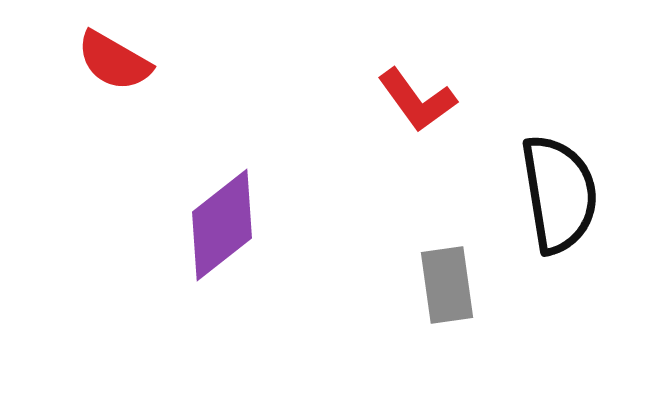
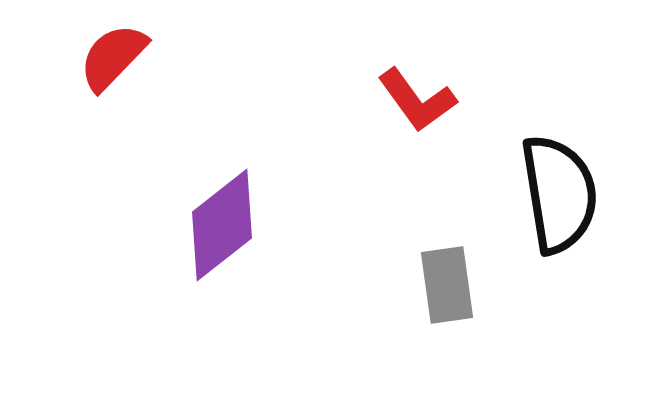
red semicircle: moved 1 px left, 4 px up; rotated 104 degrees clockwise
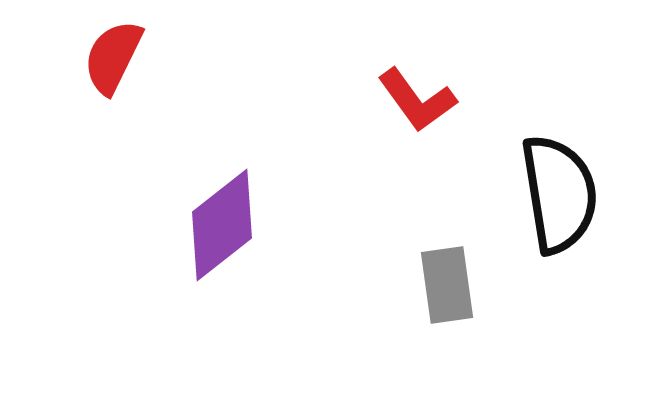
red semicircle: rotated 18 degrees counterclockwise
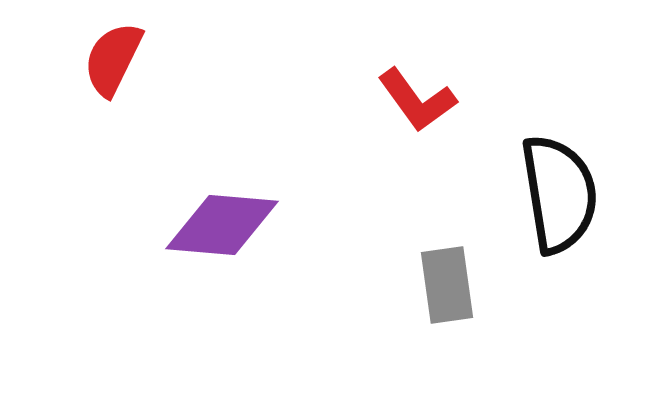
red semicircle: moved 2 px down
purple diamond: rotated 43 degrees clockwise
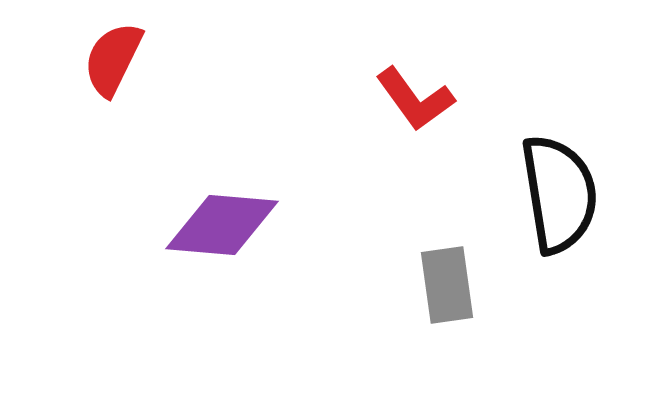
red L-shape: moved 2 px left, 1 px up
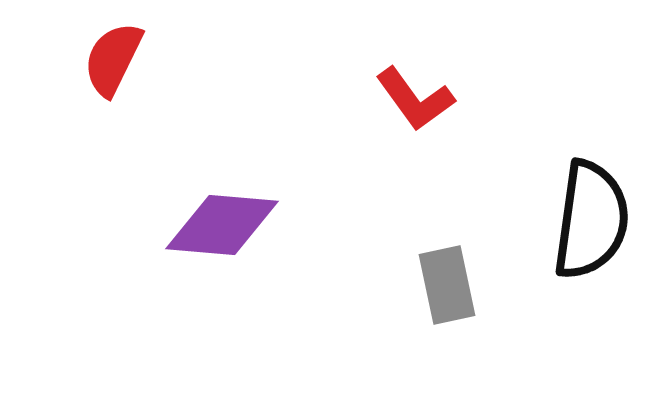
black semicircle: moved 32 px right, 26 px down; rotated 17 degrees clockwise
gray rectangle: rotated 4 degrees counterclockwise
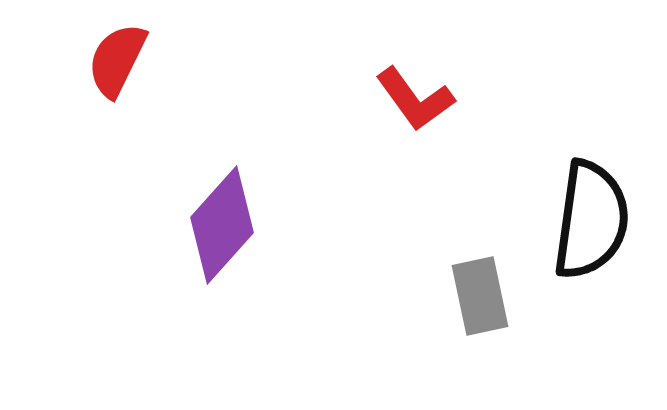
red semicircle: moved 4 px right, 1 px down
purple diamond: rotated 53 degrees counterclockwise
gray rectangle: moved 33 px right, 11 px down
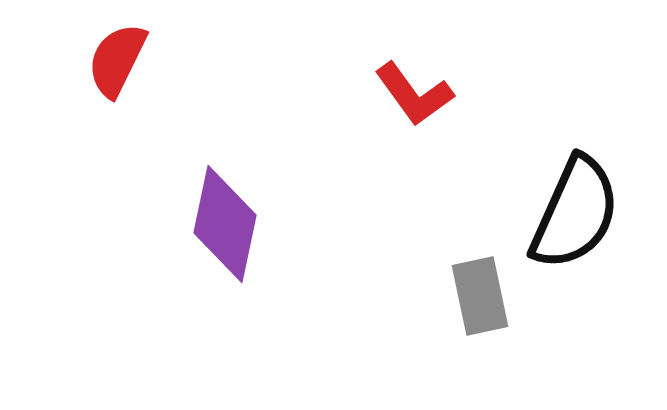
red L-shape: moved 1 px left, 5 px up
black semicircle: moved 16 px left, 7 px up; rotated 16 degrees clockwise
purple diamond: moved 3 px right, 1 px up; rotated 30 degrees counterclockwise
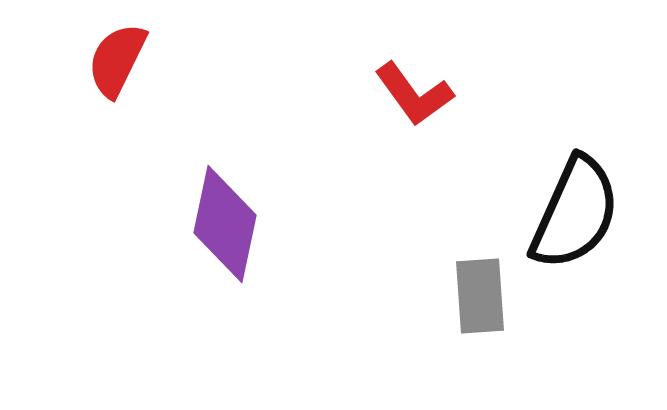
gray rectangle: rotated 8 degrees clockwise
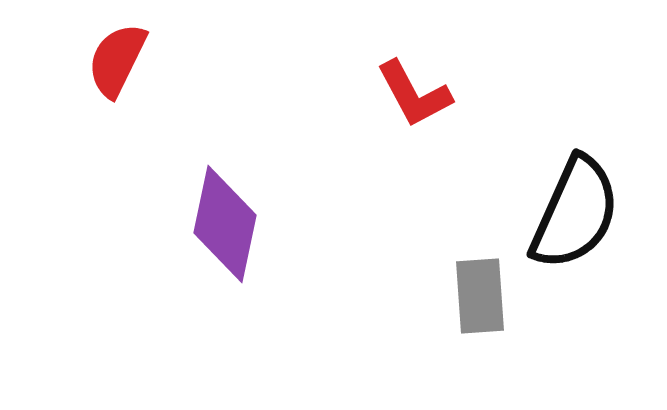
red L-shape: rotated 8 degrees clockwise
